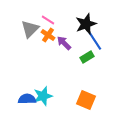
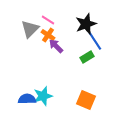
purple arrow: moved 8 px left, 3 px down
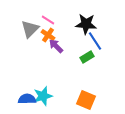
black star: rotated 25 degrees clockwise
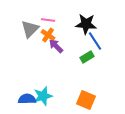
pink line: rotated 24 degrees counterclockwise
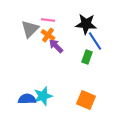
green rectangle: rotated 40 degrees counterclockwise
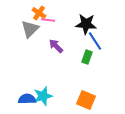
orange cross: moved 9 px left, 22 px up
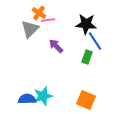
pink line: rotated 16 degrees counterclockwise
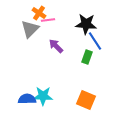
cyan star: rotated 18 degrees clockwise
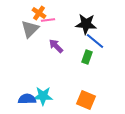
blue line: rotated 18 degrees counterclockwise
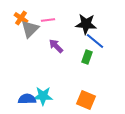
orange cross: moved 18 px left, 5 px down
